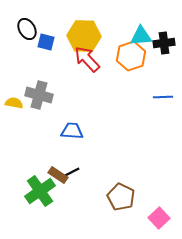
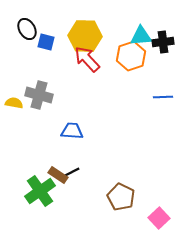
yellow hexagon: moved 1 px right
black cross: moved 1 px left, 1 px up
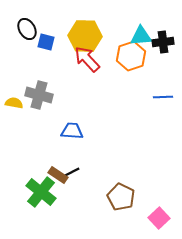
green cross: moved 1 px right, 1 px down; rotated 16 degrees counterclockwise
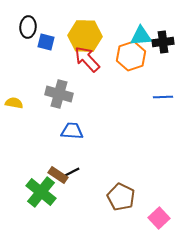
black ellipse: moved 1 px right, 2 px up; rotated 35 degrees clockwise
gray cross: moved 20 px right, 1 px up
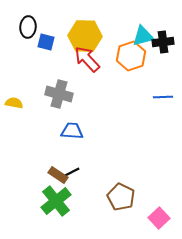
cyan triangle: moved 2 px right; rotated 10 degrees counterclockwise
green cross: moved 15 px right, 9 px down; rotated 12 degrees clockwise
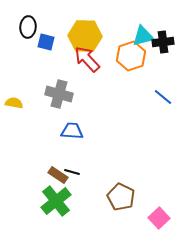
blue line: rotated 42 degrees clockwise
black line: rotated 42 degrees clockwise
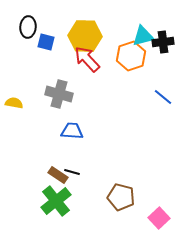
brown pentagon: rotated 12 degrees counterclockwise
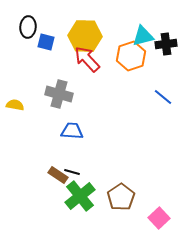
black cross: moved 3 px right, 2 px down
yellow semicircle: moved 1 px right, 2 px down
brown pentagon: rotated 24 degrees clockwise
green cross: moved 24 px right, 5 px up
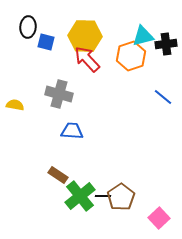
black line: moved 31 px right, 24 px down; rotated 14 degrees counterclockwise
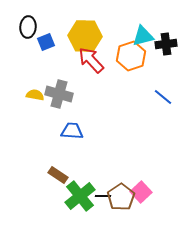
blue square: rotated 36 degrees counterclockwise
red arrow: moved 4 px right, 1 px down
yellow semicircle: moved 20 px right, 10 px up
pink square: moved 18 px left, 26 px up
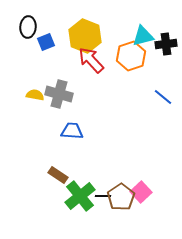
yellow hexagon: rotated 20 degrees clockwise
